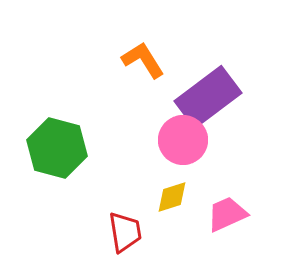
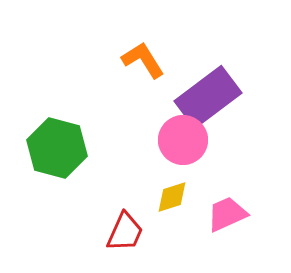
red trapezoid: rotated 33 degrees clockwise
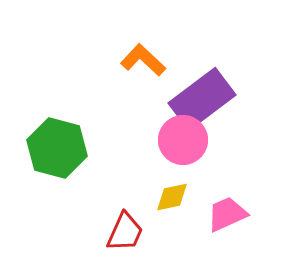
orange L-shape: rotated 15 degrees counterclockwise
purple rectangle: moved 6 px left, 2 px down
yellow diamond: rotated 6 degrees clockwise
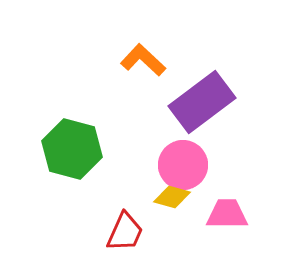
purple rectangle: moved 3 px down
pink circle: moved 25 px down
green hexagon: moved 15 px right, 1 px down
yellow diamond: rotated 27 degrees clockwise
pink trapezoid: rotated 24 degrees clockwise
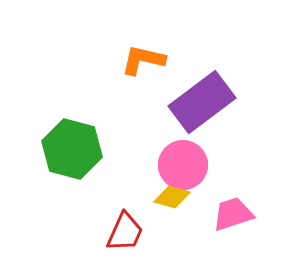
orange L-shape: rotated 30 degrees counterclockwise
pink trapezoid: moved 6 px right; rotated 18 degrees counterclockwise
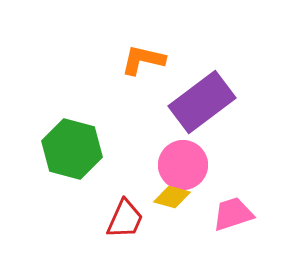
red trapezoid: moved 13 px up
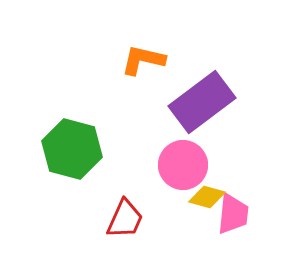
yellow diamond: moved 35 px right
pink trapezoid: rotated 114 degrees clockwise
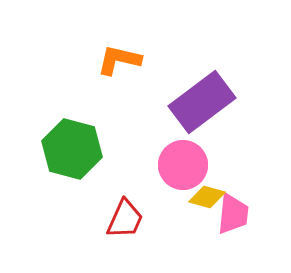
orange L-shape: moved 24 px left
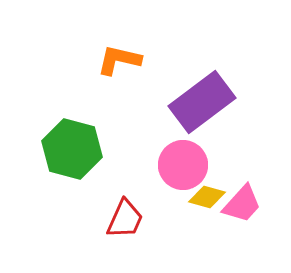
pink trapezoid: moved 9 px right, 10 px up; rotated 36 degrees clockwise
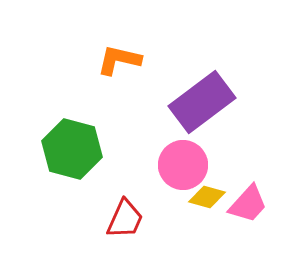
pink trapezoid: moved 6 px right
